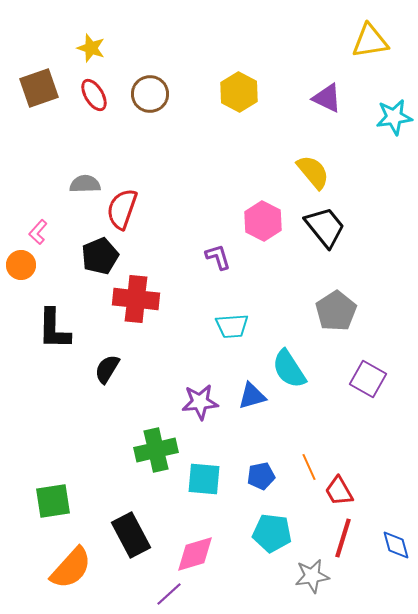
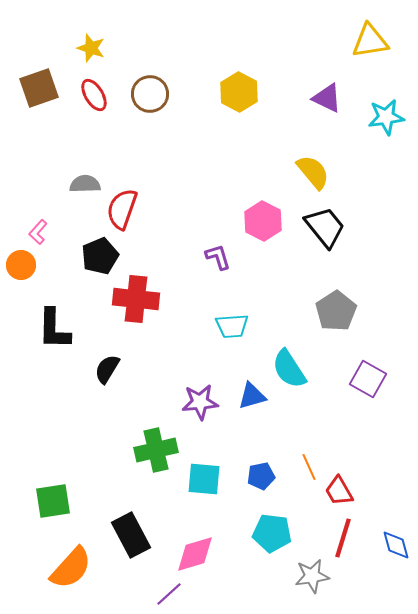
cyan star: moved 8 px left
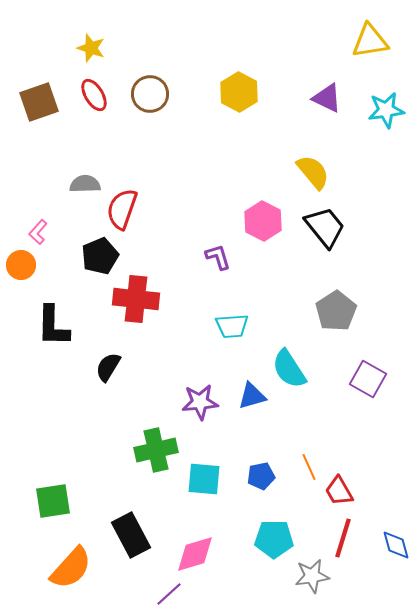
brown square: moved 14 px down
cyan star: moved 7 px up
black L-shape: moved 1 px left, 3 px up
black semicircle: moved 1 px right, 2 px up
cyan pentagon: moved 2 px right, 6 px down; rotated 6 degrees counterclockwise
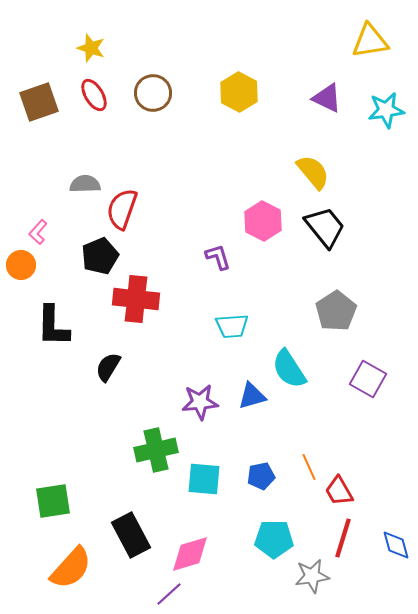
brown circle: moved 3 px right, 1 px up
pink diamond: moved 5 px left
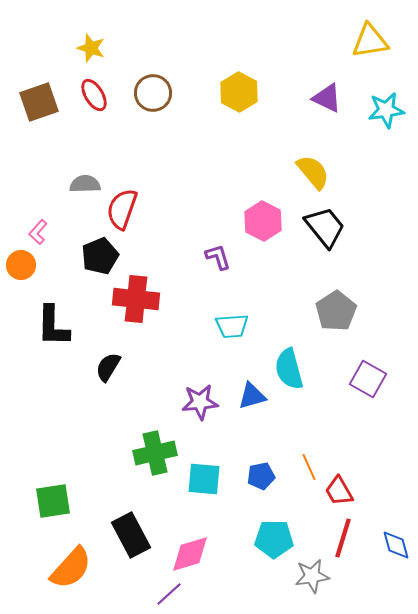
cyan semicircle: rotated 18 degrees clockwise
green cross: moved 1 px left, 3 px down
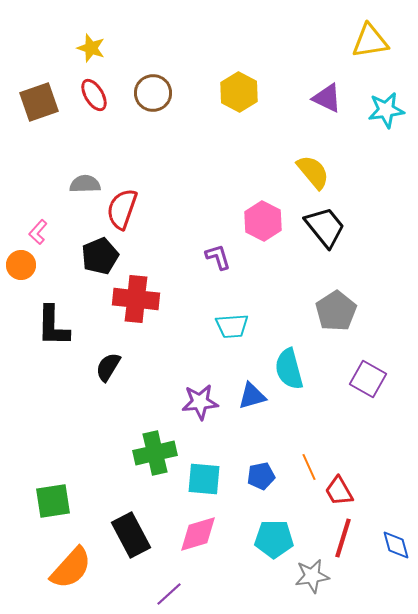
pink diamond: moved 8 px right, 20 px up
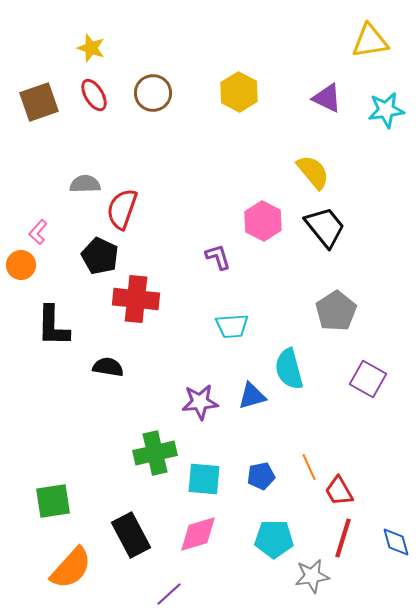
black pentagon: rotated 24 degrees counterclockwise
black semicircle: rotated 68 degrees clockwise
blue diamond: moved 3 px up
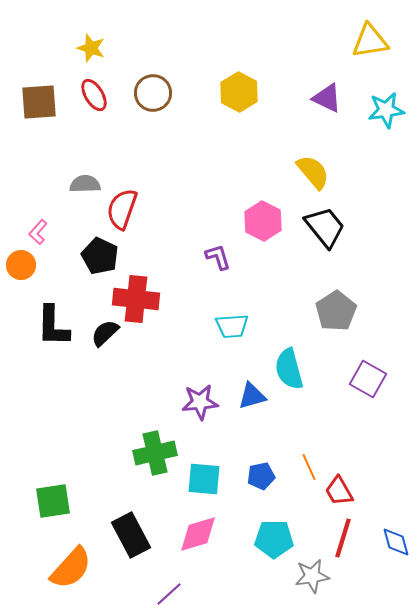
brown square: rotated 15 degrees clockwise
black semicircle: moved 3 px left, 34 px up; rotated 52 degrees counterclockwise
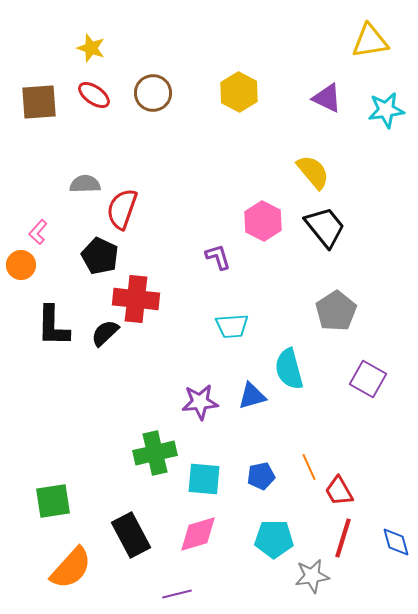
red ellipse: rotated 24 degrees counterclockwise
purple line: moved 8 px right; rotated 28 degrees clockwise
